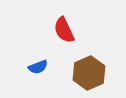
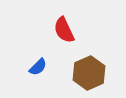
blue semicircle: rotated 24 degrees counterclockwise
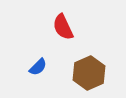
red semicircle: moved 1 px left, 3 px up
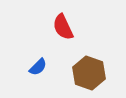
brown hexagon: rotated 16 degrees counterclockwise
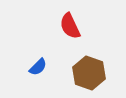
red semicircle: moved 7 px right, 1 px up
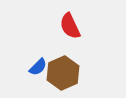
brown hexagon: moved 26 px left; rotated 16 degrees clockwise
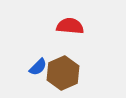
red semicircle: rotated 120 degrees clockwise
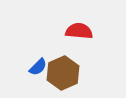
red semicircle: moved 9 px right, 5 px down
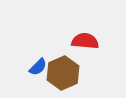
red semicircle: moved 6 px right, 10 px down
